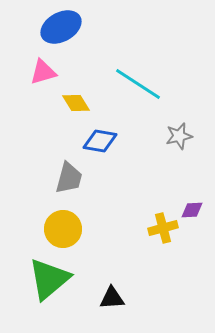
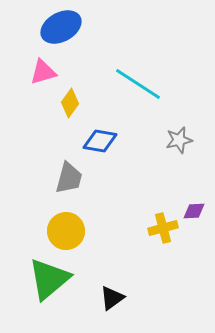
yellow diamond: moved 6 px left; rotated 68 degrees clockwise
gray star: moved 4 px down
purple diamond: moved 2 px right, 1 px down
yellow circle: moved 3 px right, 2 px down
black triangle: rotated 32 degrees counterclockwise
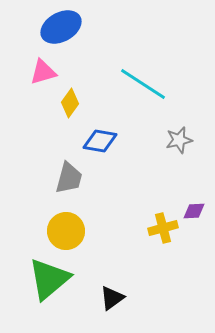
cyan line: moved 5 px right
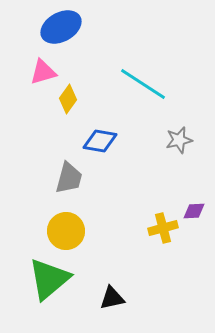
yellow diamond: moved 2 px left, 4 px up
black triangle: rotated 24 degrees clockwise
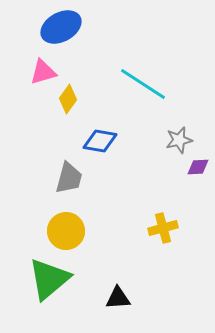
purple diamond: moved 4 px right, 44 px up
black triangle: moved 6 px right; rotated 8 degrees clockwise
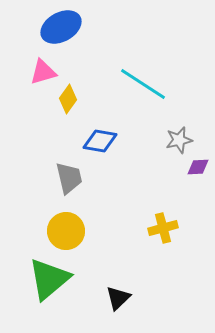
gray trapezoid: rotated 28 degrees counterclockwise
black triangle: rotated 40 degrees counterclockwise
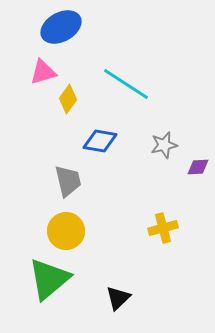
cyan line: moved 17 px left
gray star: moved 15 px left, 5 px down
gray trapezoid: moved 1 px left, 3 px down
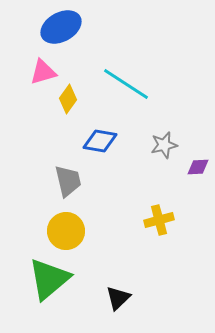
yellow cross: moved 4 px left, 8 px up
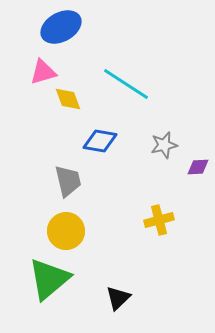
yellow diamond: rotated 56 degrees counterclockwise
